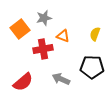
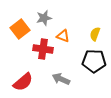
red cross: rotated 18 degrees clockwise
black pentagon: moved 2 px right, 6 px up
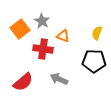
gray star: moved 2 px left, 3 px down; rotated 28 degrees counterclockwise
yellow semicircle: moved 2 px right, 1 px up
gray arrow: moved 2 px left
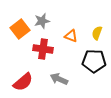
gray star: rotated 28 degrees clockwise
orange triangle: moved 8 px right
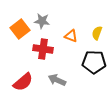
gray star: rotated 21 degrees clockwise
black pentagon: moved 1 px down
gray arrow: moved 2 px left, 1 px down
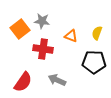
red semicircle: rotated 15 degrees counterclockwise
